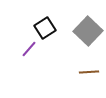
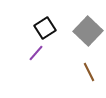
purple line: moved 7 px right, 4 px down
brown line: rotated 66 degrees clockwise
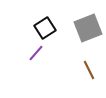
gray square: moved 3 px up; rotated 24 degrees clockwise
brown line: moved 2 px up
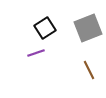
purple line: rotated 30 degrees clockwise
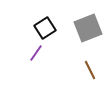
purple line: rotated 36 degrees counterclockwise
brown line: moved 1 px right
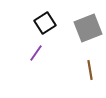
black square: moved 5 px up
brown line: rotated 18 degrees clockwise
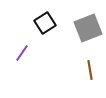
purple line: moved 14 px left
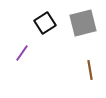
gray square: moved 5 px left, 5 px up; rotated 8 degrees clockwise
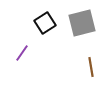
gray square: moved 1 px left
brown line: moved 1 px right, 3 px up
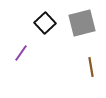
black square: rotated 10 degrees counterclockwise
purple line: moved 1 px left
